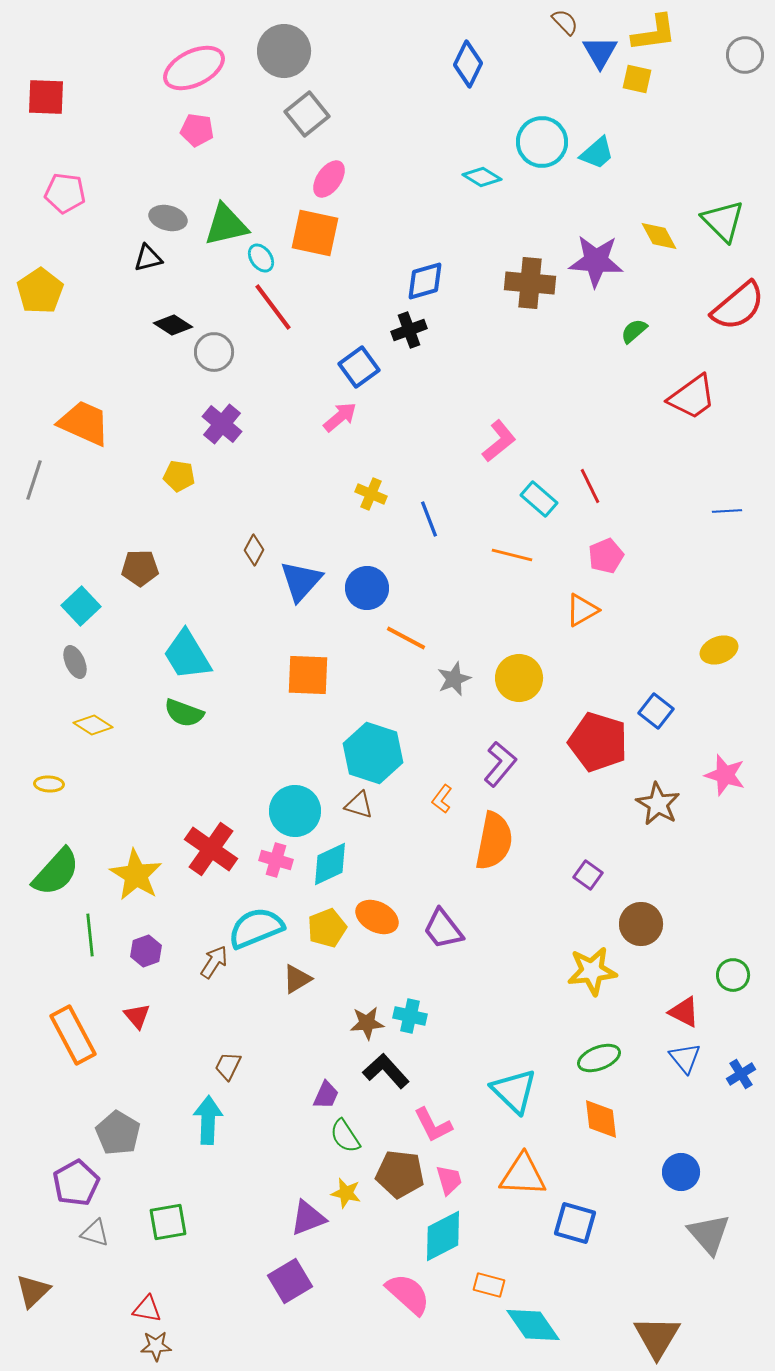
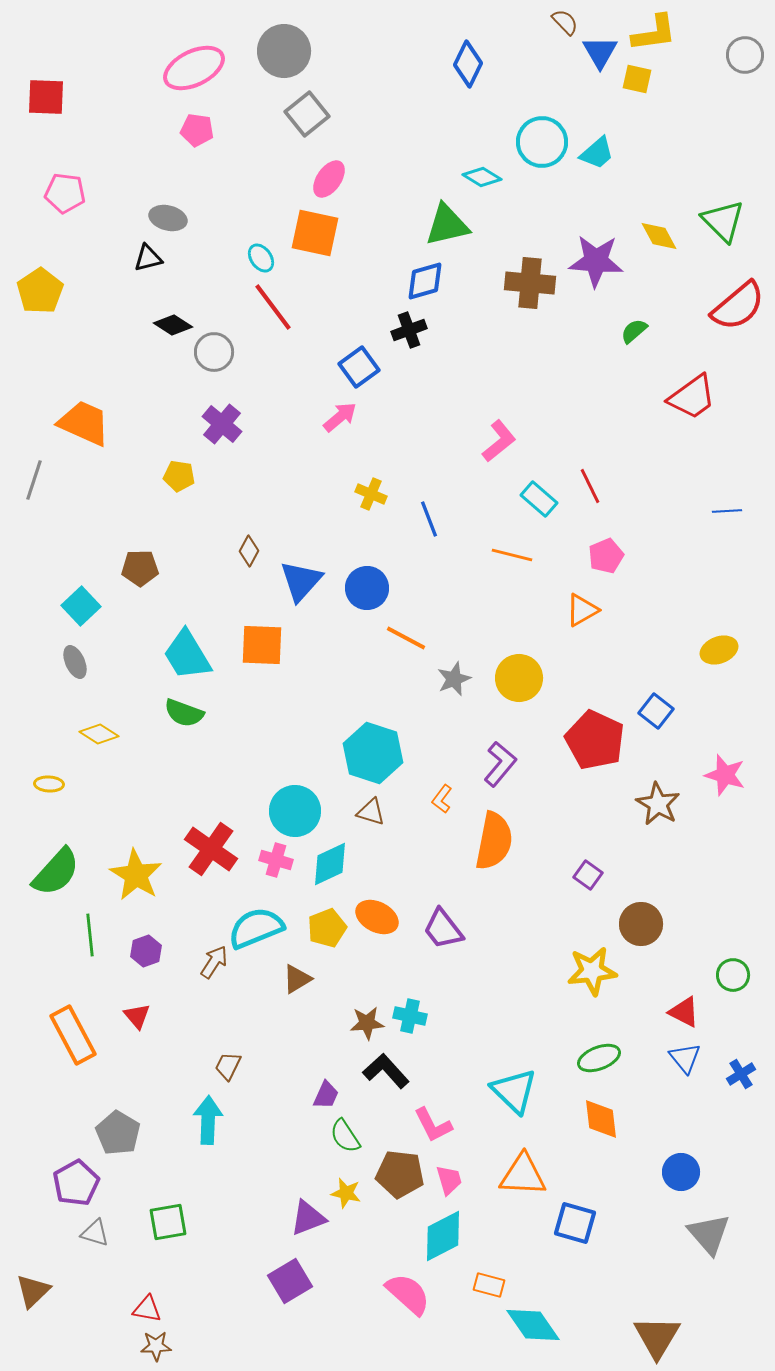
green triangle at (226, 225): moved 221 px right
brown diamond at (254, 550): moved 5 px left, 1 px down
orange square at (308, 675): moved 46 px left, 30 px up
yellow diamond at (93, 725): moved 6 px right, 9 px down
red pentagon at (598, 742): moved 3 px left, 2 px up; rotated 8 degrees clockwise
brown triangle at (359, 805): moved 12 px right, 7 px down
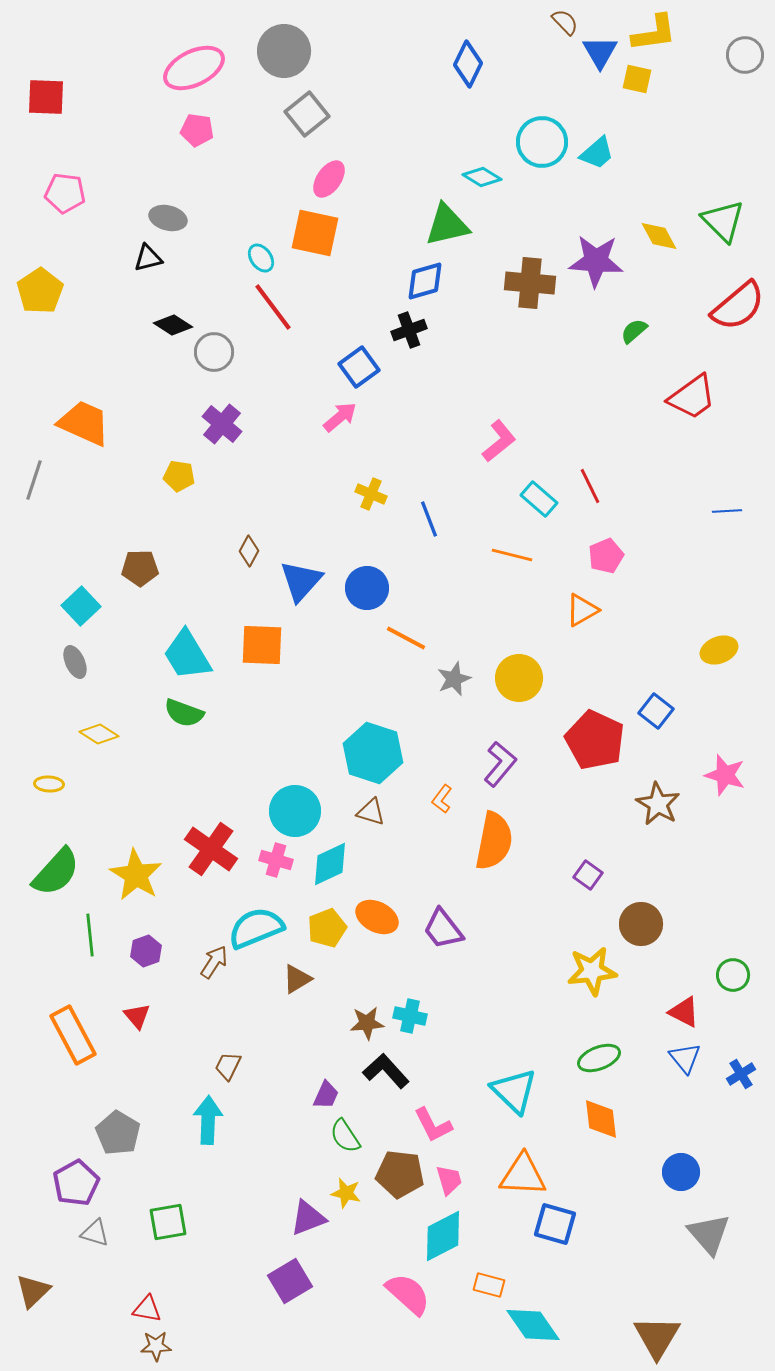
blue square at (575, 1223): moved 20 px left, 1 px down
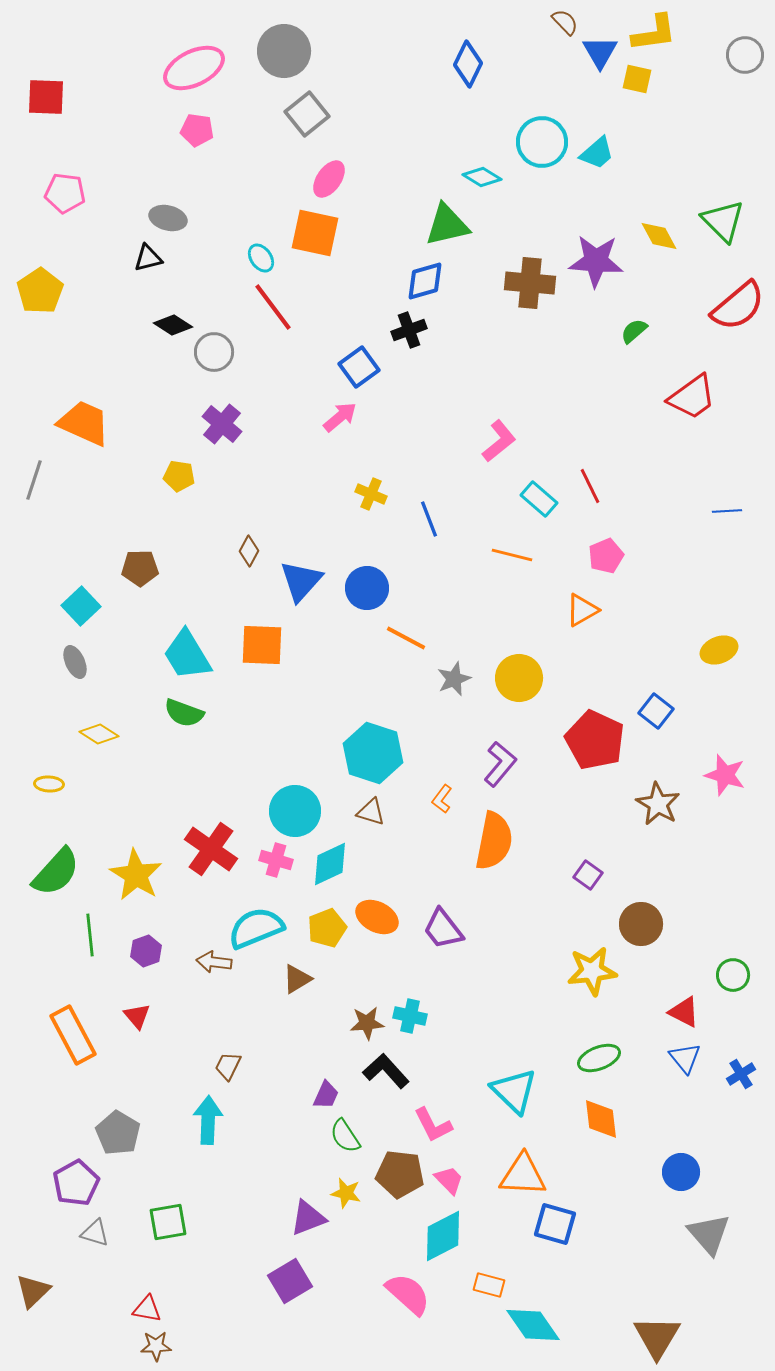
brown arrow at (214, 962): rotated 116 degrees counterclockwise
pink trapezoid at (449, 1180): rotated 28 degrees counterclockwise
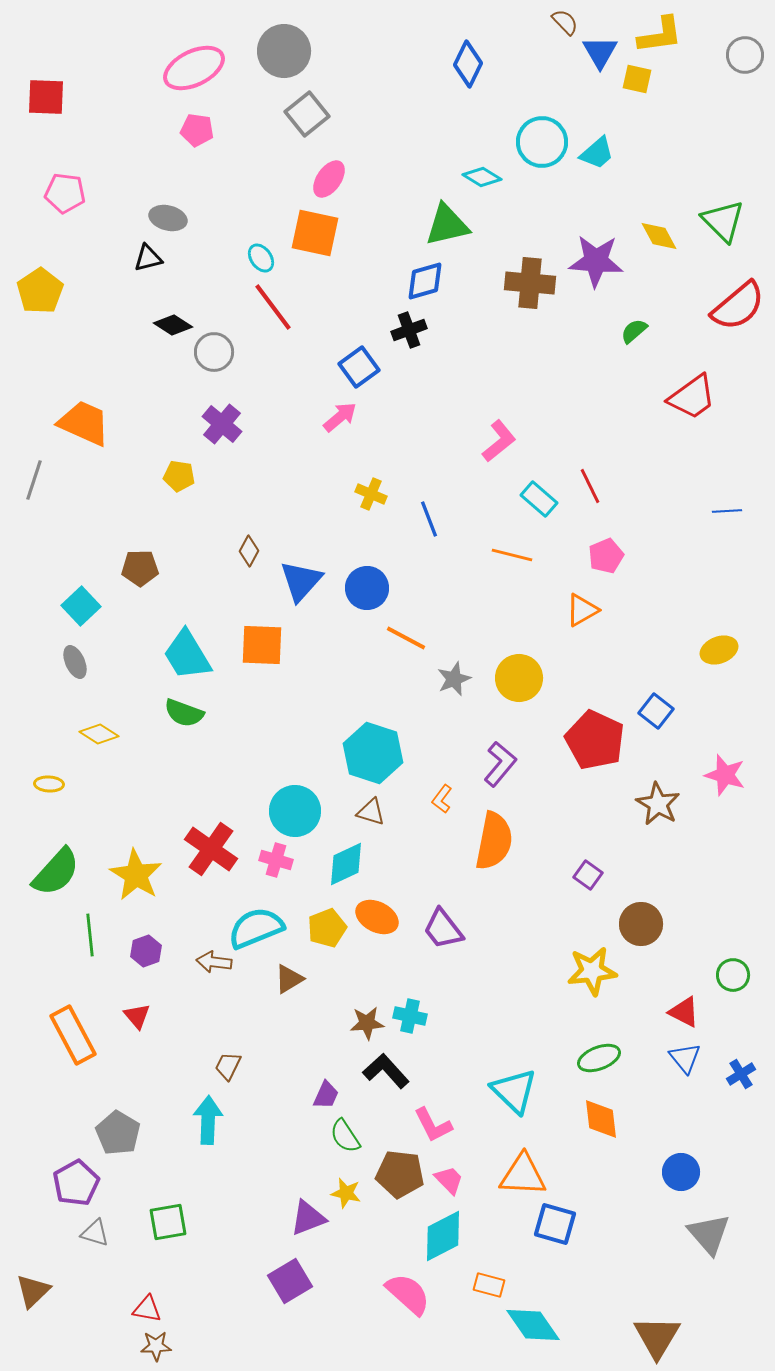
yellow L-shape at (654, 33): moved 6 px right, 2 px down
cyan diamond at (330, 864): moved 16 px right
brown triangle at (297, 979): moved 8 px left
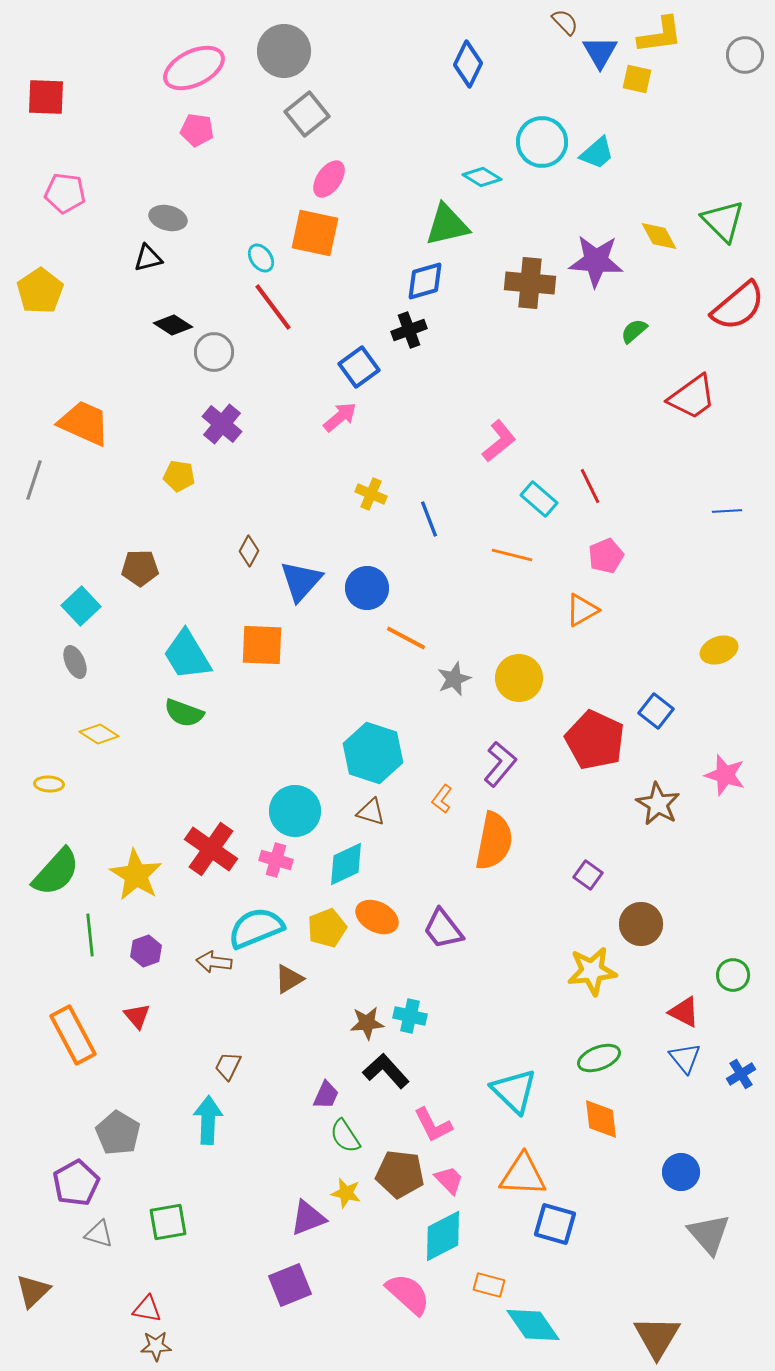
gray triangle at (95, 1233): moved 4 px right, 1 px down
purple square at (290, 1281): moved 4 px down; rotated 9 degrees clockwise
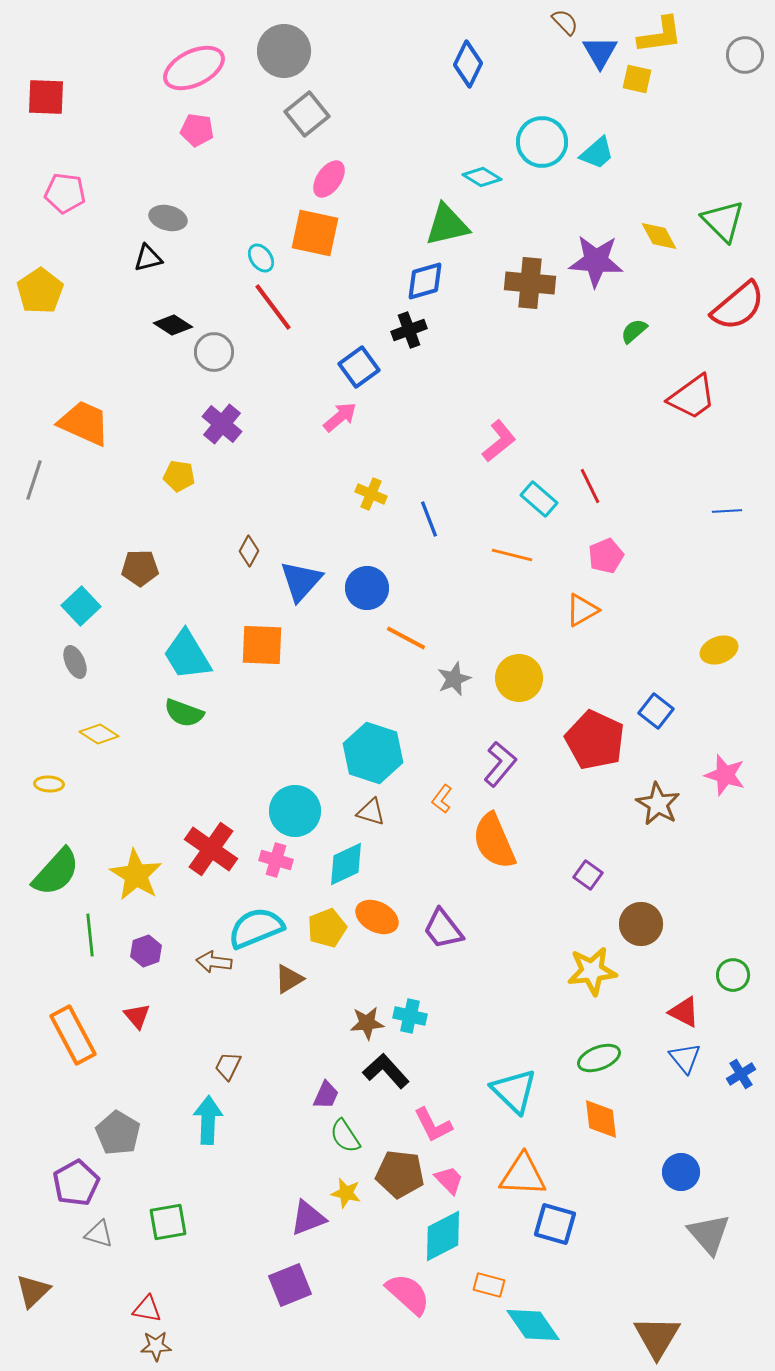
orange semicircle at (494, 841): rotated 146 degrees clockwise
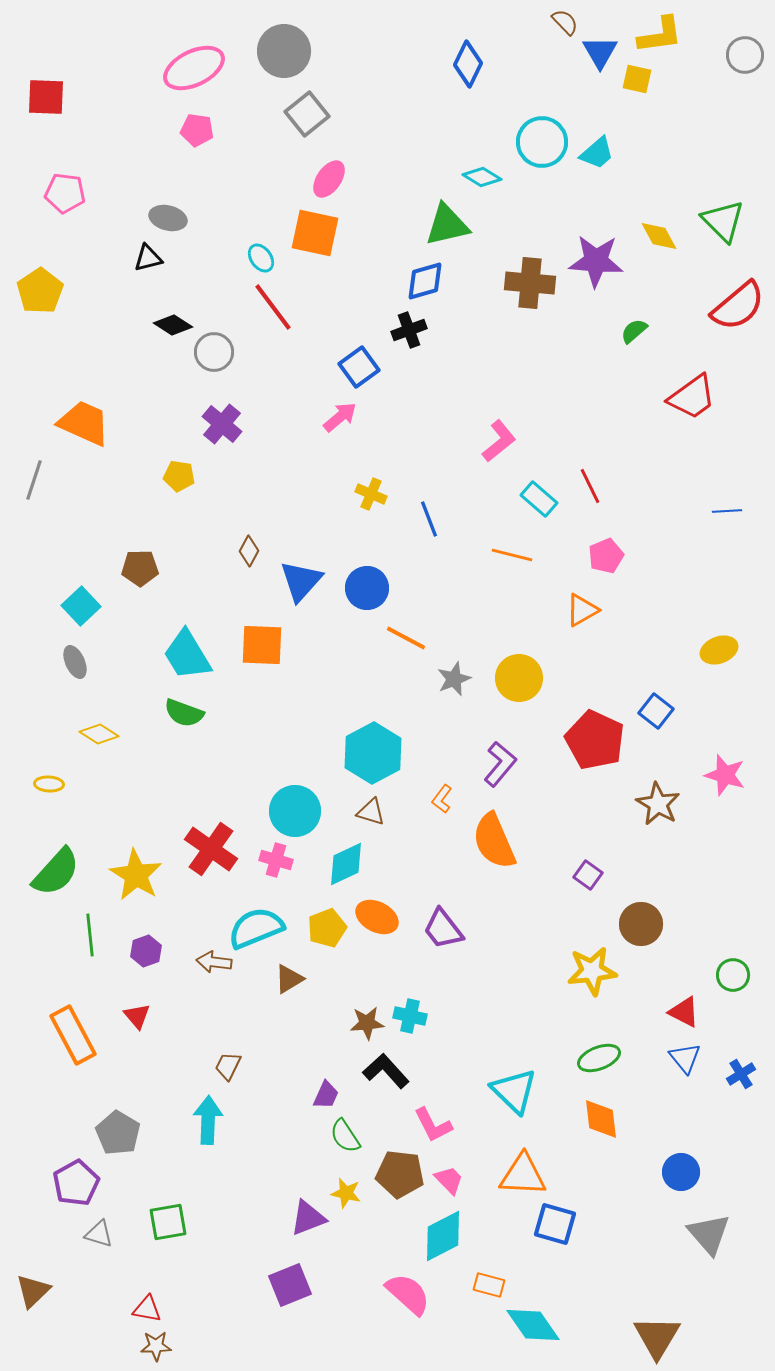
cyan hexagon at (373, 753): rotated 14 degrees clockwise
